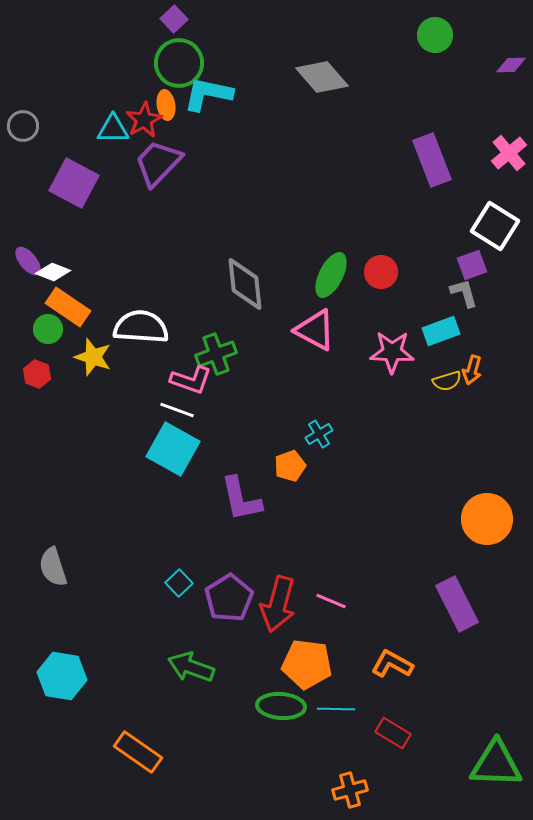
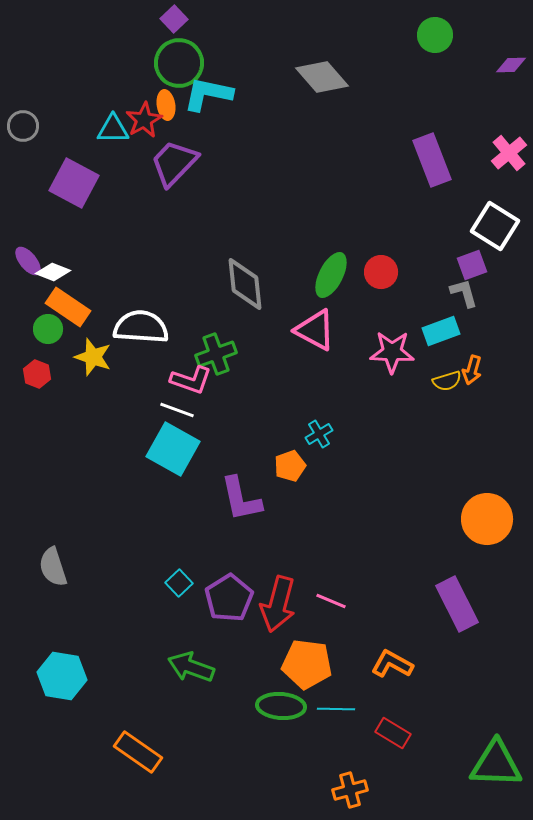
purple trapezoid at (158, 163): moved 16 px right
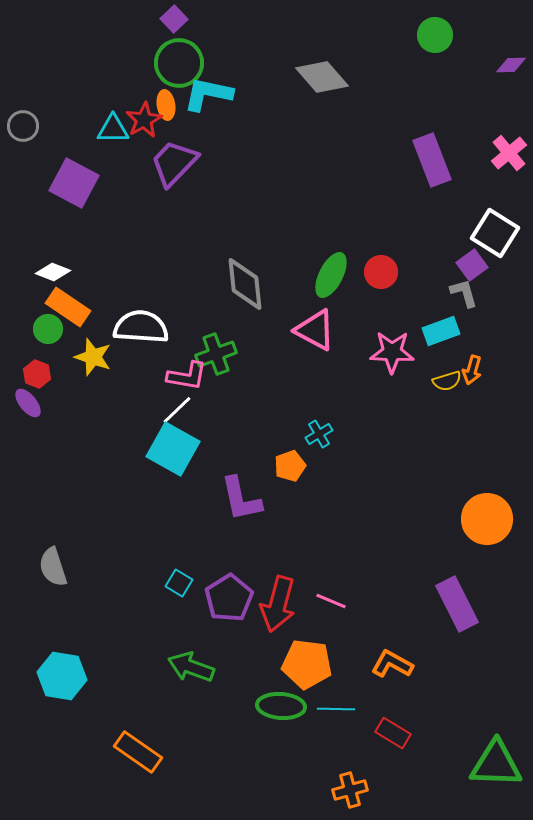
white square at (495, 226): moved 7 px down
purple ellipse at (28, 261): moved 142 px down
purple square at (472, 265): rotated 16 degrees counterclockwise
pink L-shape at (191, 380): moved 4 px left, 4 px up; rotated 9 degrees counterclockwise
white line at (177, 410): rotated 64 degrees counterclockwise
cyan square at (179, 583): rotated 16 degrees counterclockwise
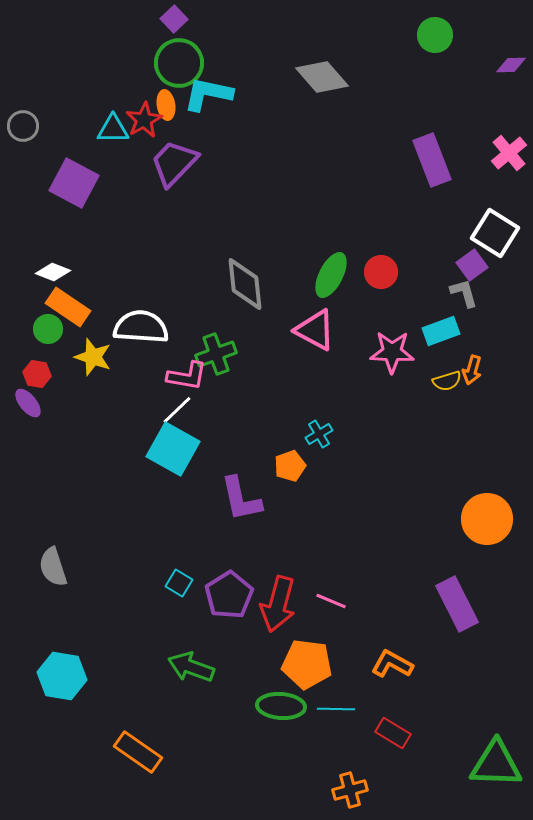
red hexagon at (37, 374): rotated 12 degrees counterclockwise
purple pentagon at (229, 598): moved 3 px up
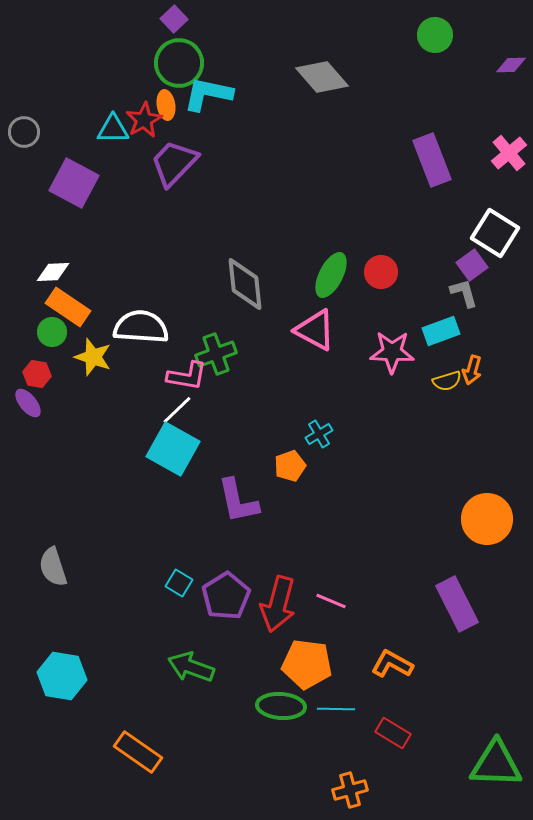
gray circle at (23, 126): moved 1 px right, 6 px down
white diamond at (53, 272): rotated 24 degrees counterclockwise
green circle at (48, 329): moved 4 px right, 3 px down
purple L-shape at (241, 499): moved 3 px left, 2 px down
purple pentagon at (229, 595): moved 3 px left, 1 px down
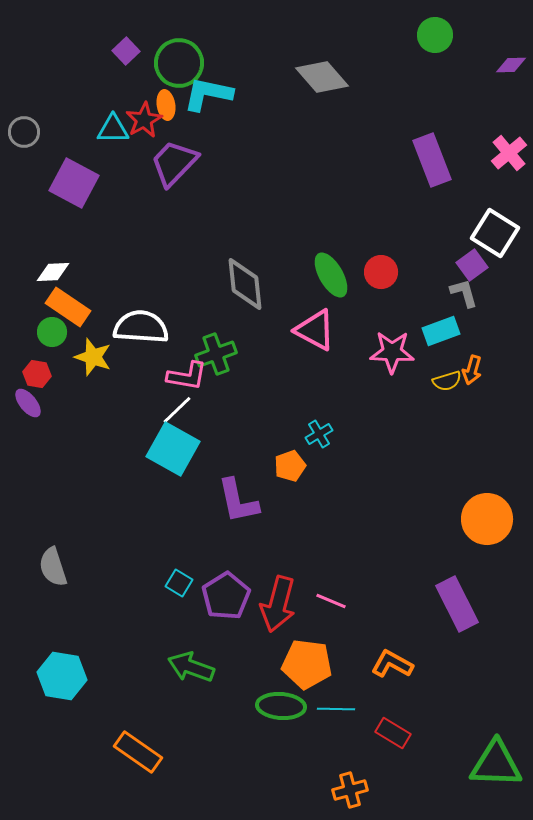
purple square at (174, 19): moved 48 px left, 32 px down
green ellipse at (331, 275): rotated 57 degrees counterclockwise
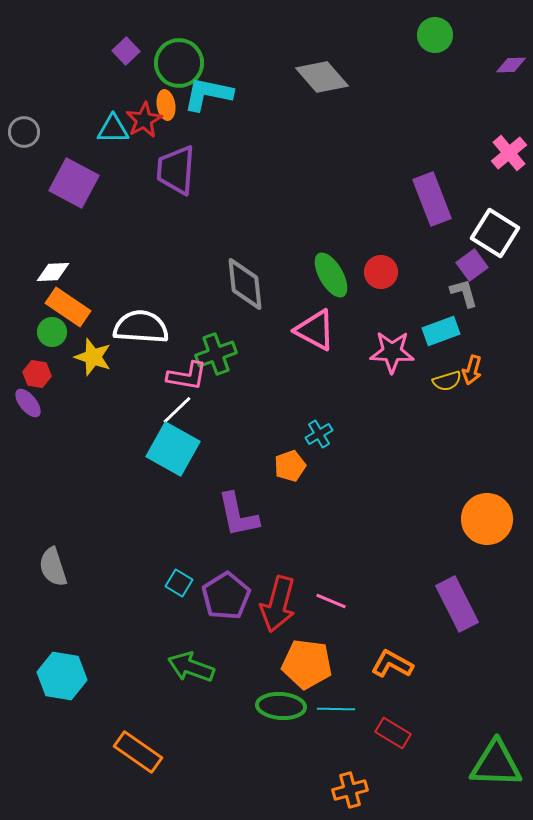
purple rectangle at (432, 160): moved 39 px down
purple trapezoid at (174, 163): moved 2 px right, 7 px down; rotated 40 degrees counterclockwise
purple L-shape at (238, 501): moved 14 px down
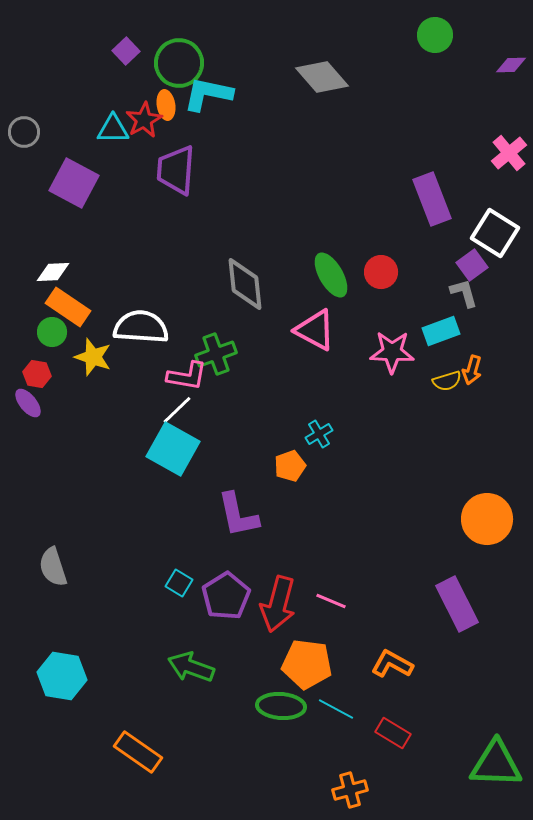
cyan line at (336, 709): rotated 27 degrees clockwise
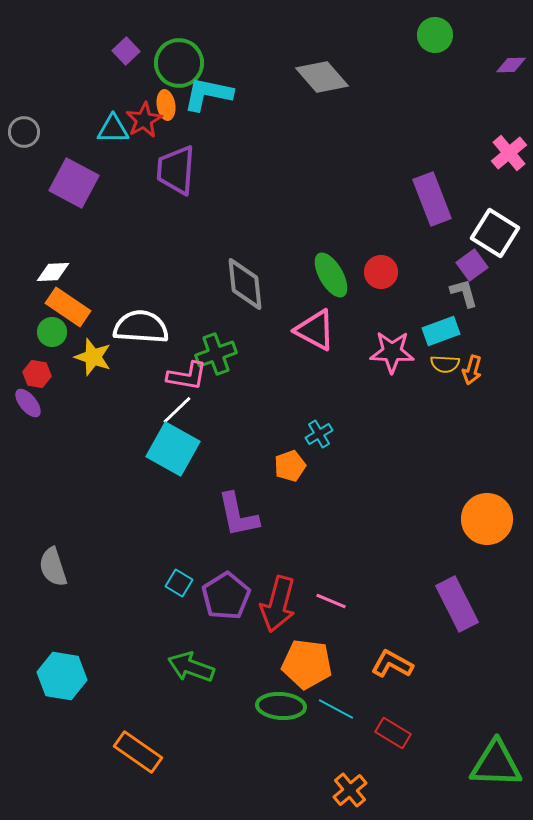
yellow semicircle at (447, 381): moved 2 px left, 17 px up; rotated 20 degrees clockwise
orange cross at (350, 790): rotated 24 degrees counterclockwise
